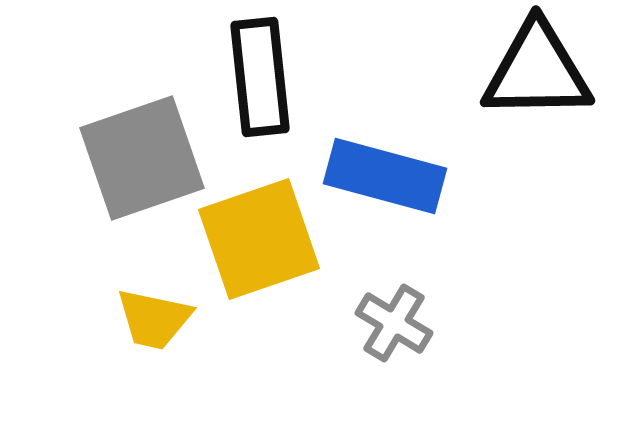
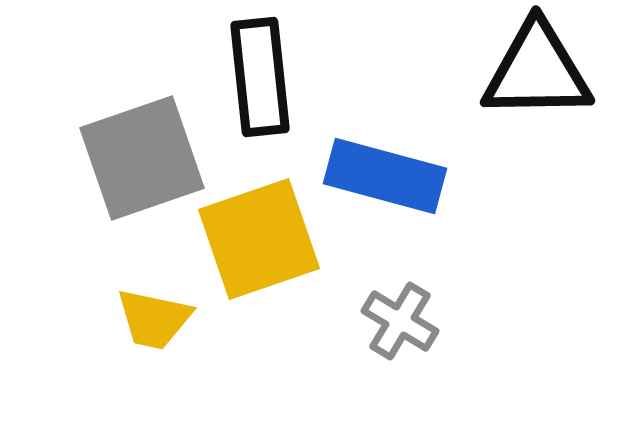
gray cross: moved 6 px right, 2 px up
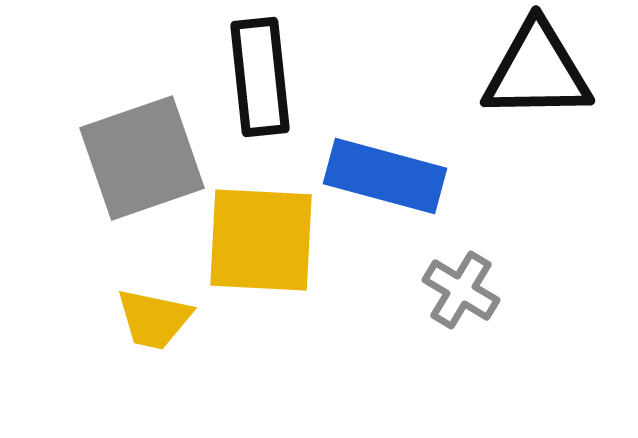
yellow square: moved 2 px right, 1 px down; rotated 22 degrees clockwise
gray cross: moved 61 px right, 31 px up
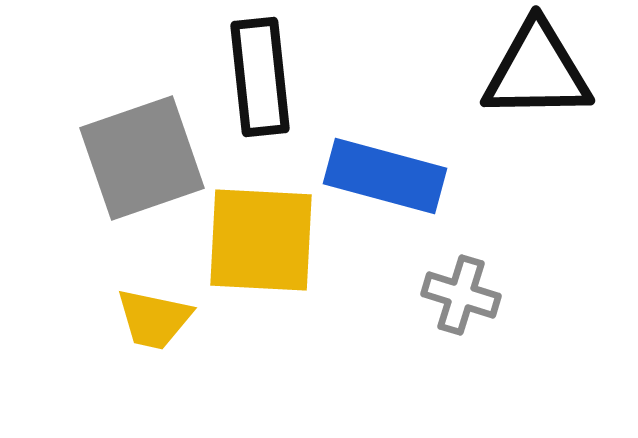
gray cross: moved 5 px down; rotated 14 degrees counterclockwise
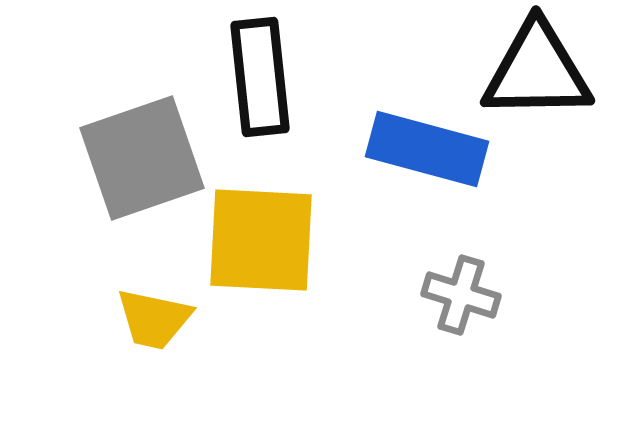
blue rectangle: moved 42 px right, 27 px up
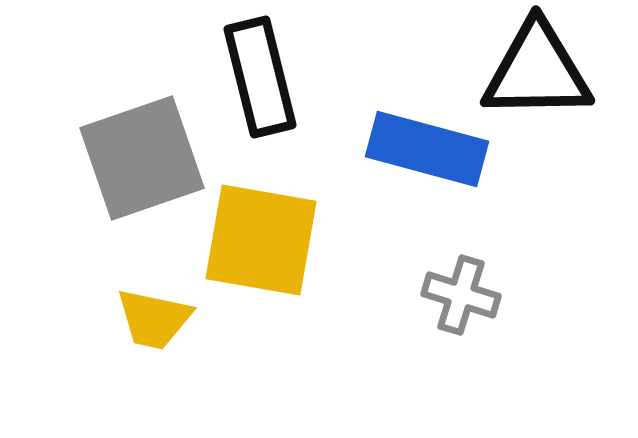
black rectangle: rotated 8 degrees counterclockwise
yellow square: rotated 7 degrees clockwise
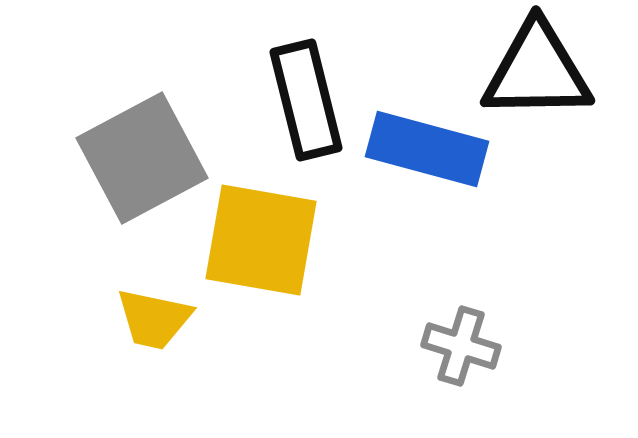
black rectangle: moved 46 px right, 23 px down
gray square: rotated 9 degrees counterclockwise
gray cross: moved 51 px down
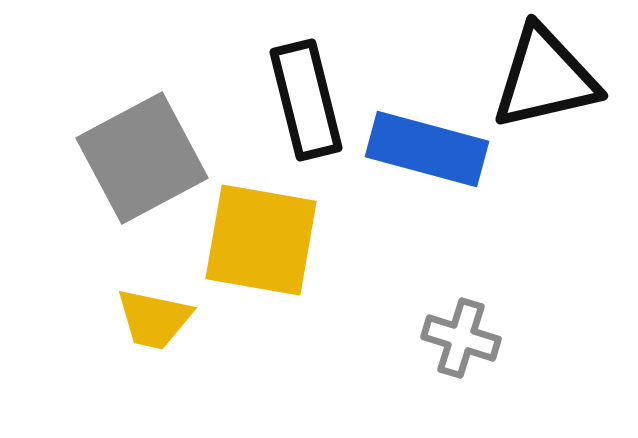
black triangle: moved 8 px right, 7 px down; rotated 12 degrees counterclockwise
gray cross: moved 8 px up
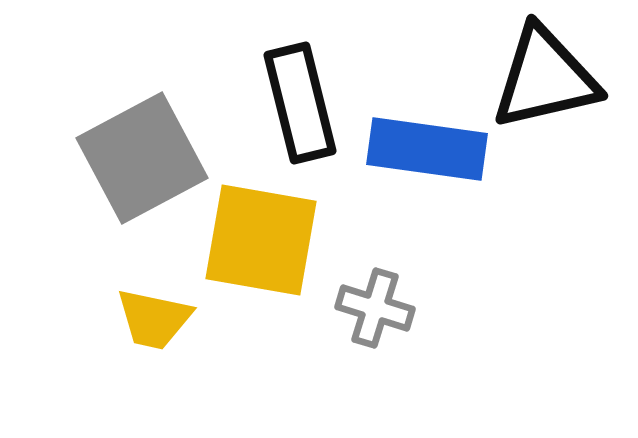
black rectangle: moved 6 px left, 3 px down
blue rectangle: rotated 7 degrees counterclockwise
gray cross: moved 86 px left, 30 px up
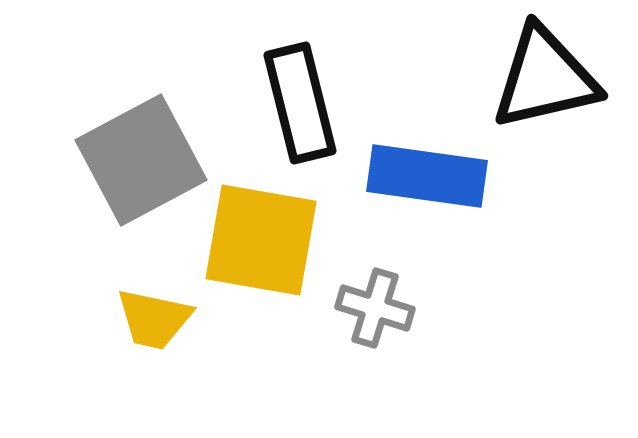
blue rectangle: moved 27 px down
gray square: moved 1 px left, 2 px down
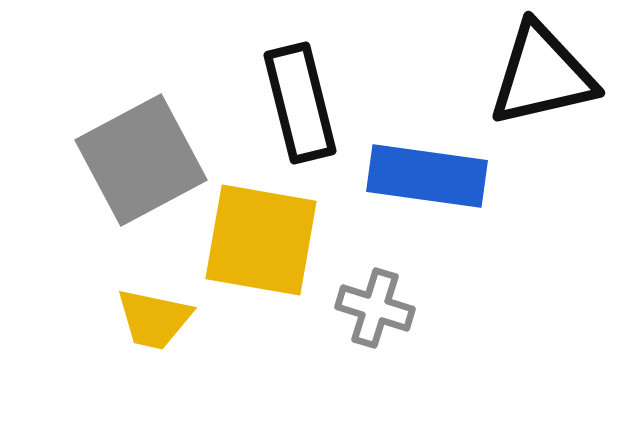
black triangle: moved 3 px left, 3 px up
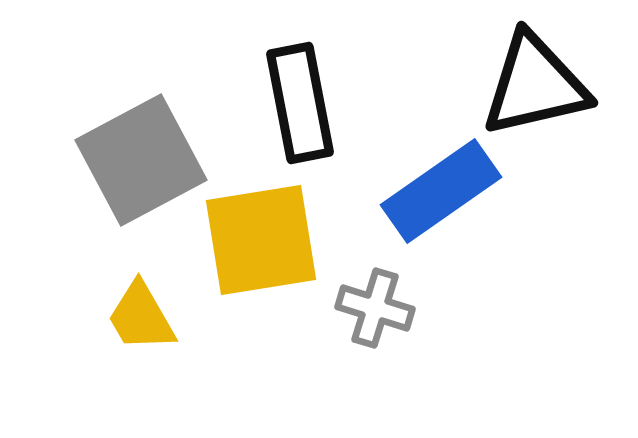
black triangle: moved 7 px left, 10 px down
black rectangle: rotated 3 degrees clockwise
blue rectangle: moved 14 px right, 15 px down; rotated 43 degrees counterclockwise
yellow square: rotated 19 degrees counterclockwise
yellow trapezoid: moved 13 px left, 2 px up; rotated 48 degrees clockwise
